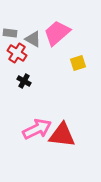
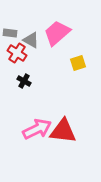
gray triangle: moved 2 px left, 1 px down
red triangle: moved 1 px right, 4 px up
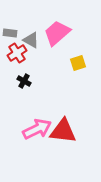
red cross: rotated 24 degrees clockwise
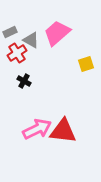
gray rectangle: moved 1 px up; rotated 32 degrees counterclockwise
yellow square: moved 8 px right, 1 px down
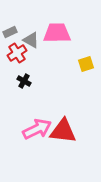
pink trapezoid: rotated 40 degrees clockwise
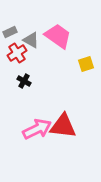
pink trapezoid: moved 1 px right, 3 px down; rotated 36 degrees clockwise
red triangle: moved 5 px up
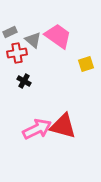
gray triangle: moved 2 px right; rotated 12 degrees clockwise
red cross: rotated 24 degrees clockwise
red triangle: rotated 8 degrees clockwise
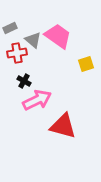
gray rectangle: moved 4 px up
pink arrow: moved 29 px up
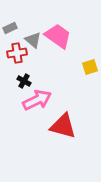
yellow square: moved 4 px right, 3 px down
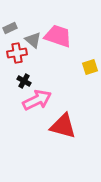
pink trapezoid: rotated 16 degrees counterclockwise
